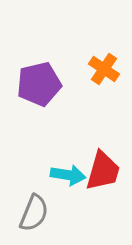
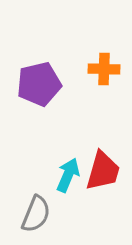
orange cross: rotated 32 degrees counterclockwise
cyan arrow: rotated 76 degrees counterclockwise
gray semicircle: moved 2 px right, 1 px down
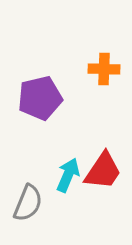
purple pentagon: moved 1 px right, 14 px down
red trapezoid: rotated 18 degrees clockwise
gray semicircle: moved 8 px left, 11 px up
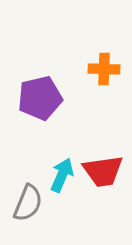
red trapezoid: rotated 48 degrees clockwise
cyan arrow: moved 6 px left
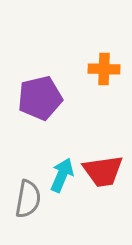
gray semicircle: moved 4 px up; rotated 12 degrees counterclockwise
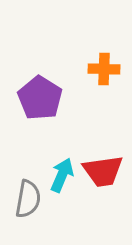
purple pentagon: rotated 27 degrees counterclockwise
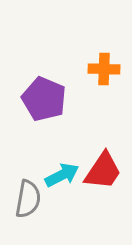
purple pentagon: moved 4 px right, 1 px down; rotated 9 degrees counterclockwise
red trapezoid: rotated 48 degrees counterclockwise
cyan arrow: rotated 40 degrees clockwise
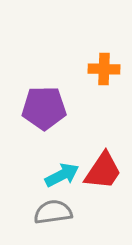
purple pentagon: moved 9 px down; rotated 24 degrees counterclockwise
gray semicircle: moved 25 px right, 13 px down; rotated 108 degrees counterclockwise
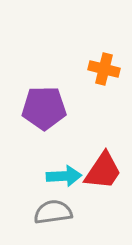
orange cross: rotated 12 degrees clockwise
cyan arrow: moved 2 px right, 1 px down; rotated 24 degrees clockwise
